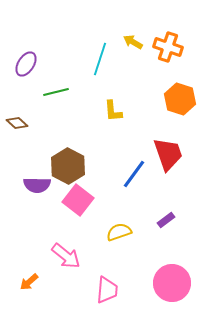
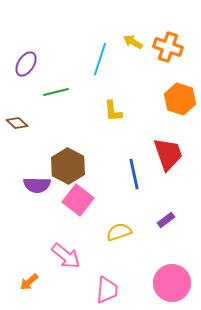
blue line: rotated 48 degrees counterclockwise
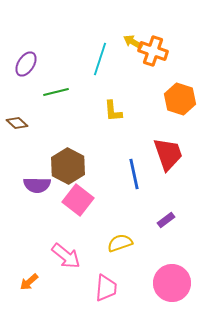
orange cross: moved 15 px left, 4 px down
yellow semicircle: moved 1 px right, 11 px down
pink trapezoid: moved 1 px left, 2 px up
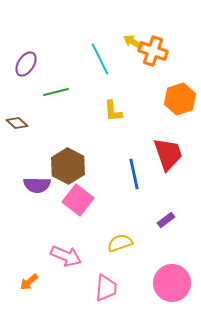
cyan line: rotated 44 degrees counterclockwise
orange hexagon: rotated 24 degrees clockwise
pink arrow: rotated 16 degrees counterclockwise
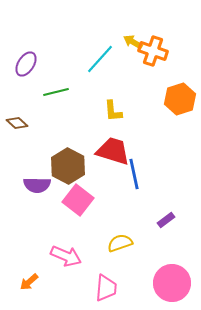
cyan line: rotated 68 degrees clockwise
red trapezoid: moved 55 px left, 3 px up; rotated 54 degrees counterclockwise
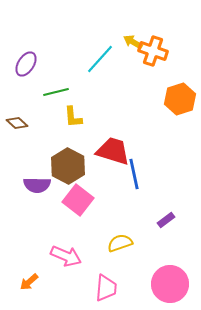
yellow L-shape: moved 40 px left, 6 px down
pink circle: moved 2 px left, 1 px down
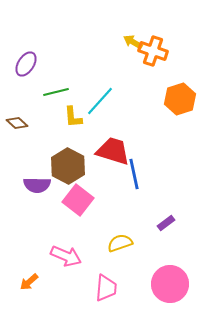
cyan line: moved 42 px down
purple rectangle: moved 3 px down
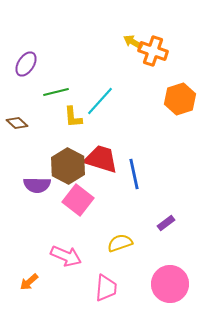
red trapezoid: moved 12 px left, 8 px down
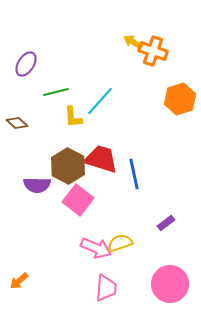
pink arrow: moved 30 px right, 8 px up
orange arrow: moved 10 px left, 1 px up
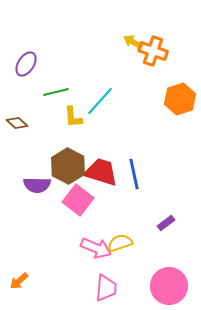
red trapezoid: moved 13 px down
pink circle: moved 1 px left, 2 px down
